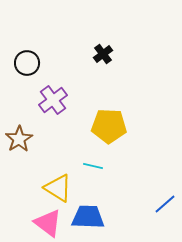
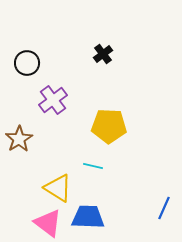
blue line: moved 1 px left, 4 px down; rotated 25 degrees counterclockwise
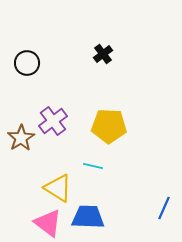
purple cross: moved 21 px down
brown star: moved 2 px right, 1 px up
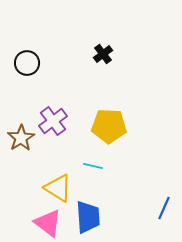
blue trapezoid: rotated 84 degrees clockwise
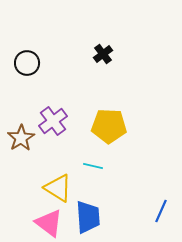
blue line: moved 3 px left, 3 px down
pink triangle: moved 1 px right
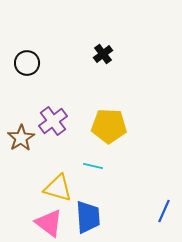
yellow triangle: rotated 16 degrees counterclockwise
blue line: moved 3 px right
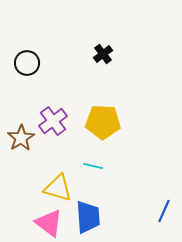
yellow pentagon: moved 6 px left, 4 px up
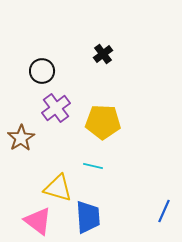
black circle: moved 15 px right, 8 px down
purple cross: moved 3 px right, 13 px up
pink triangle: moved 11 px left, 2 px up
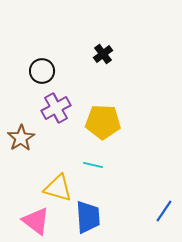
purple cross: rotated 8 degrees clockwise
cyan line: moved 1 px up
blue line: rotated 10 degrees clockwise
pink triangle: moved 2 px left
